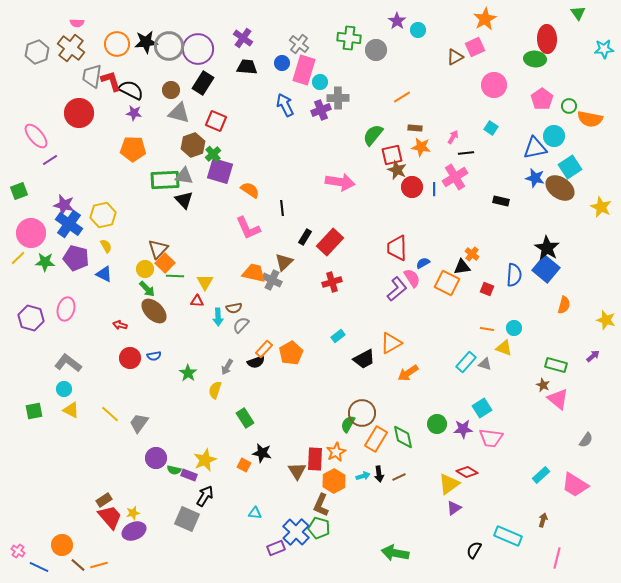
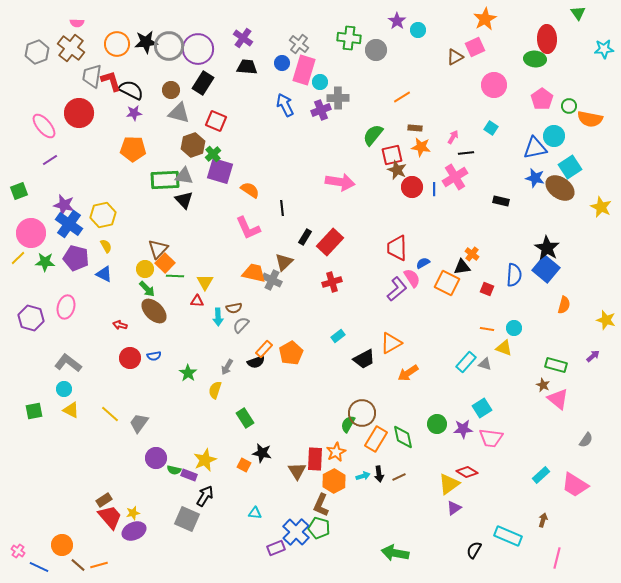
purple star at (134, 113): rotated 14 degrees counterclockwise
pink ellipse at (36, 136): moved 8 px right, 10 px up
pink ellipse at (66, 309): moved 2 px up
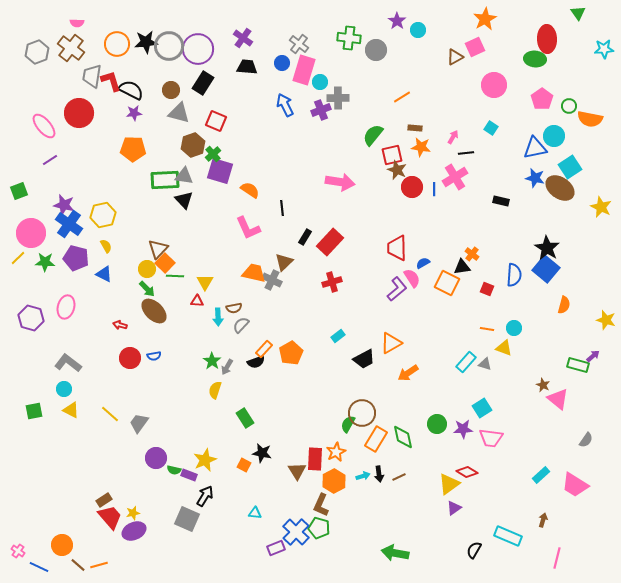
yellow circle at (145, 269): moved 2 px right
green rectangle at (556, 365): moved 22 px right
green star at (188, 373): moved 24 px right, 12 px up
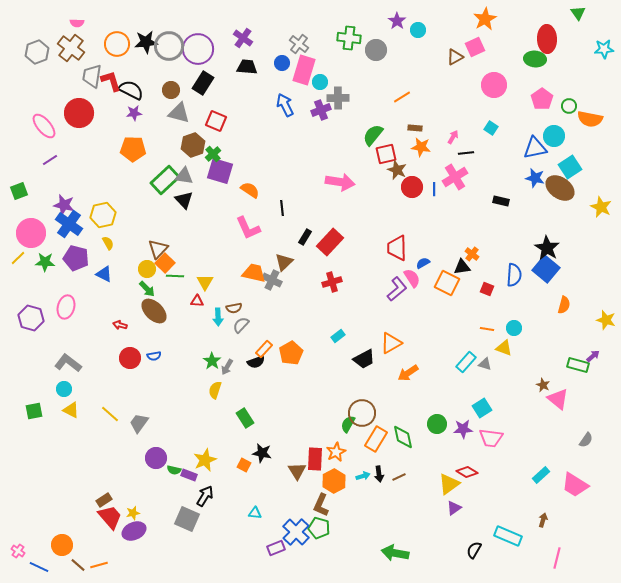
red square at (392, 155): moved 6 px left, 1 px up
green rectangle at (165, 180): rotated 40 degrees counterclockwise
yellow semicircle at (106, 246): moved 2 px right, 3 px up
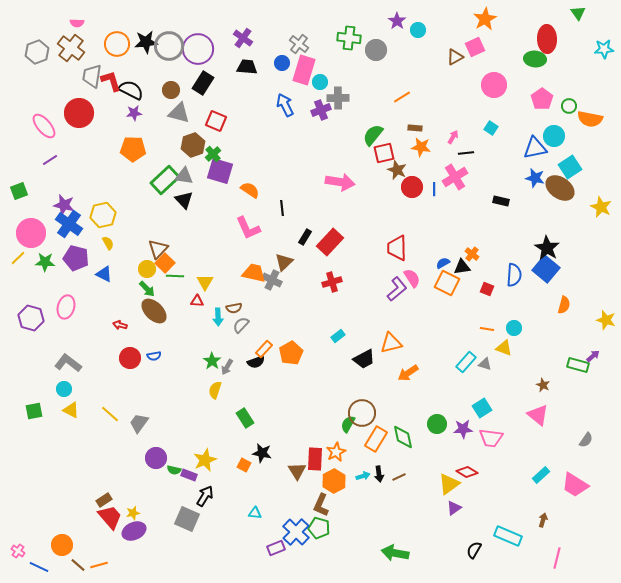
red square at (386, 154): moved 2 px left, 1 px up
blue semicircle at (423, 263): moved 20 px right
orange triangle at (391, 343): rotated 15 degrees clockwise
pink triangle at (558, 399): moved 20 px left, 16 px down
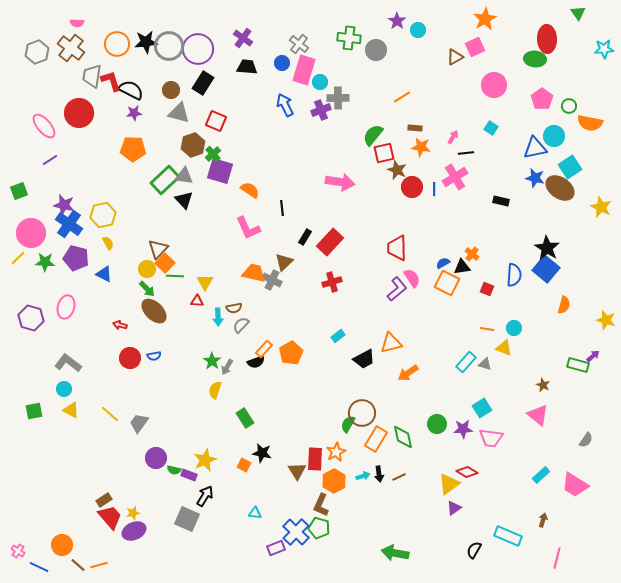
orange semicircle at (590, 119): moved 4 px down
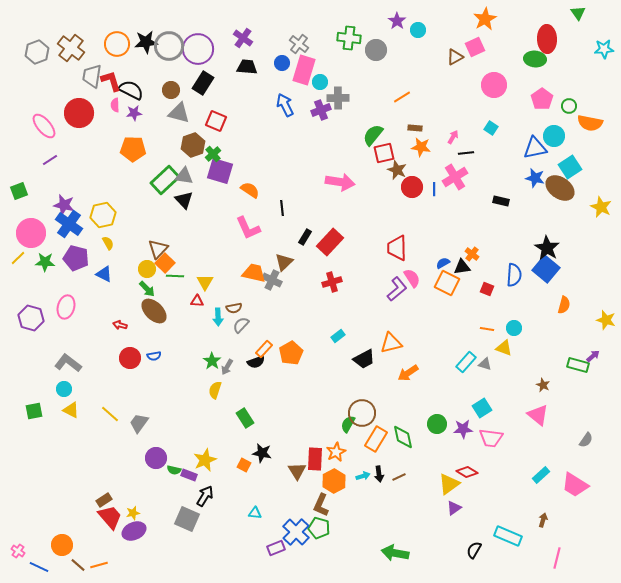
pink semicircle at (77, 23): moved 38 px right, 82 px down; rotated 88 degrees clockwise
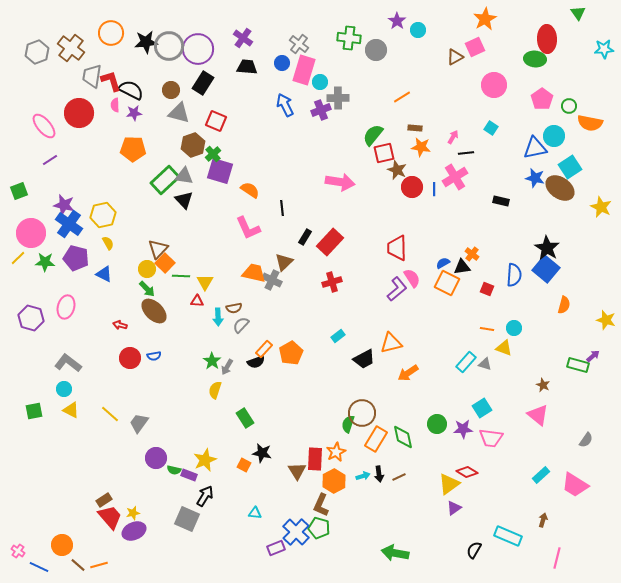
orange circle at (117, 44): moved 6 px left, 11 px up
green line at (175, 276): moved 6 px right
green semicircle at (348, 424): rotated 12 degrees counterclockwise
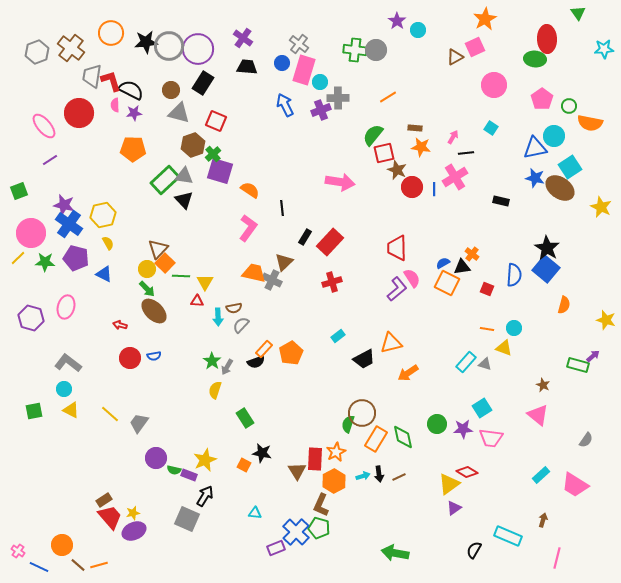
green cross at (349, 38): moved 6 px right, 12 px down
orange line at (402, 97): moved 14 px left
pink L-shape at (248, 228): rotated 120 degrees counterclockwise
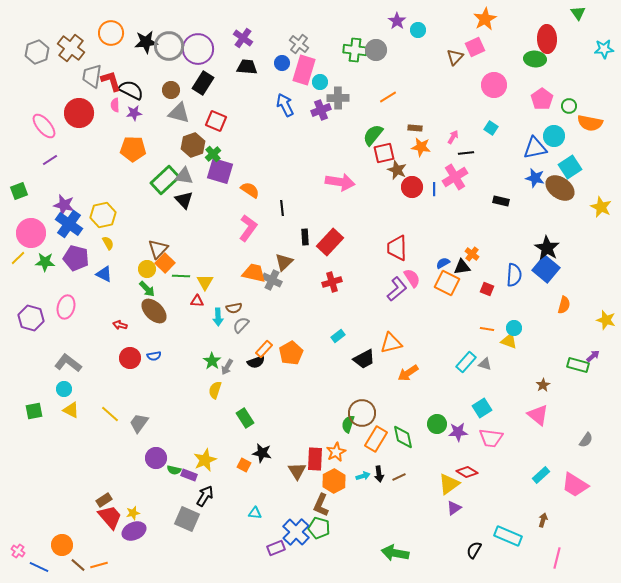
brown triangle at (455, 57): rotated 18 degrees counterclockwise
black rectangle at (305, 237): rotated 35 degrees counterclockwise
yellow triangle at (504, 348): moved 5 px right, 7 px up
brown star at (543, 385): rotated 16 degrees clockwise
purple star at (463, 429): moved 5 px left, 3 px down
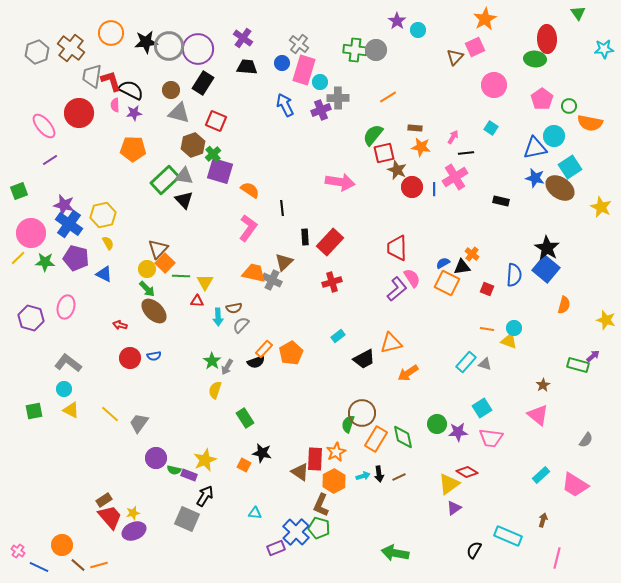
brown triangle at (297, 471): moved 3 px right, 1 px down; rotated 24 degrees counterclockwise
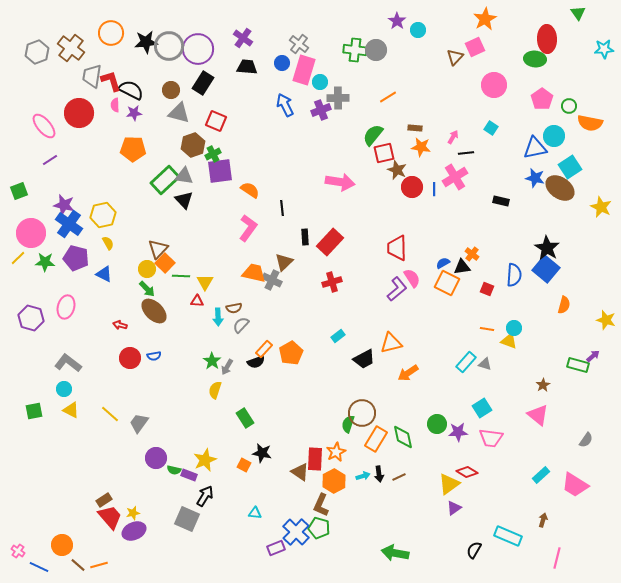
green cross at (213, 154): rotated 14 degrees clockwise
purple square at (220, 171): rotated 24 degrees counterclockwise
